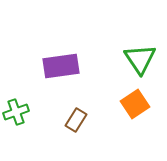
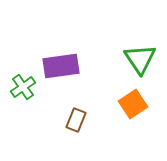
orange square: moved 2 px left
green cross: moved 7 px right, 25 px up; rotated 15 degrees counterclockwise
brown rectangle: rotated 10 degrees counterclockwise
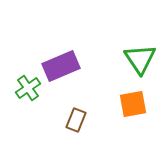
purple rectangle: rotated 15 degrees counterclockwise
green cross: moved 5 px right, 1 px down
orange square: rotated 24 degrees clockwise
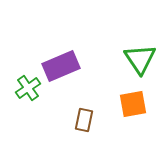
brown rectangle: moved 8 px right; rotated 10 degrees counterclockwise
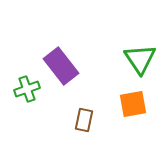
purple rectangle: rotated 75 degrees clockwise
green cross: moved 1 px left, 1 px down; rotated 15 degrees clockwise
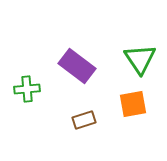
purple rectangle: moved 16 px right; rotated 15 degrees counterclockwise
green cross: rotated 15 degrees clockwise
brown rectangle: rotated 60 degrees clockwise
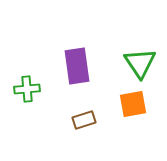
green triangle: moved 4 px down
purple rectangle: rotated 45 degrees clockwise
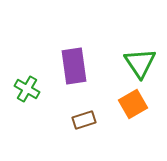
purple rectangle: moved 3 px left
green cross: rotated 35 degrees clockwise
orange square: rotated 20 degrees counterclockwise
